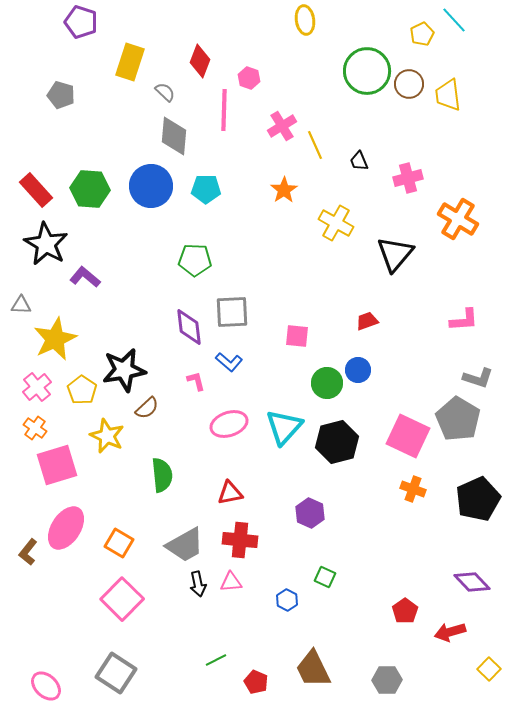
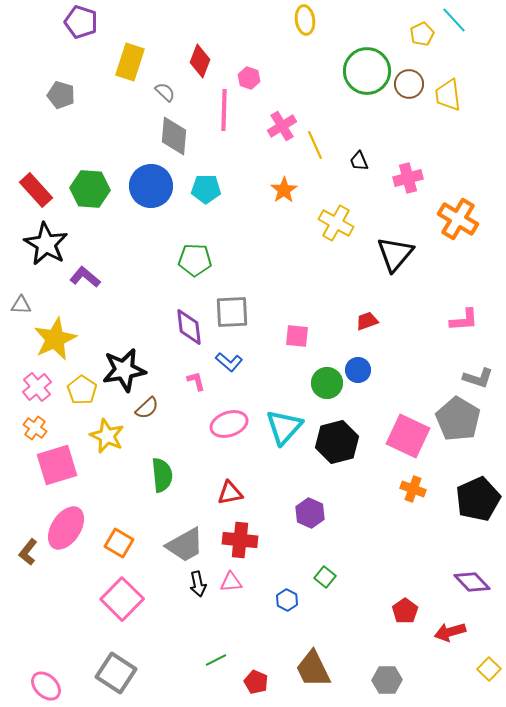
green square at (325, 577): rotated 15 degrees clockwise
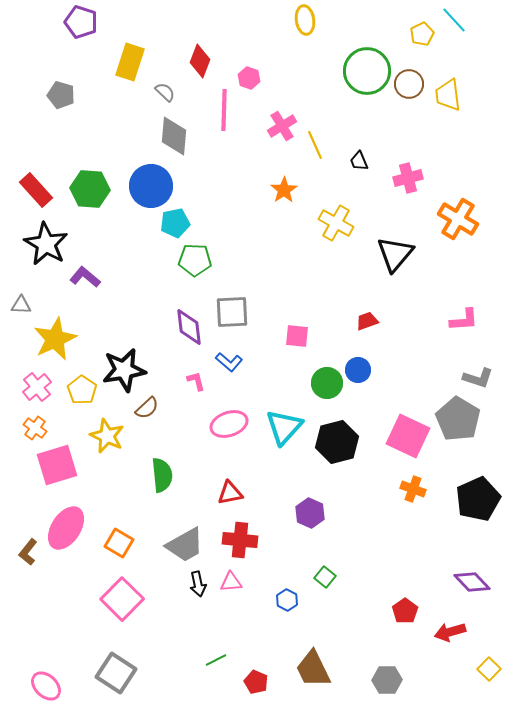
cyan pentagon at (206, 189): moved 31 px left, 34 px down; rotated 12 degrees counterclockwise
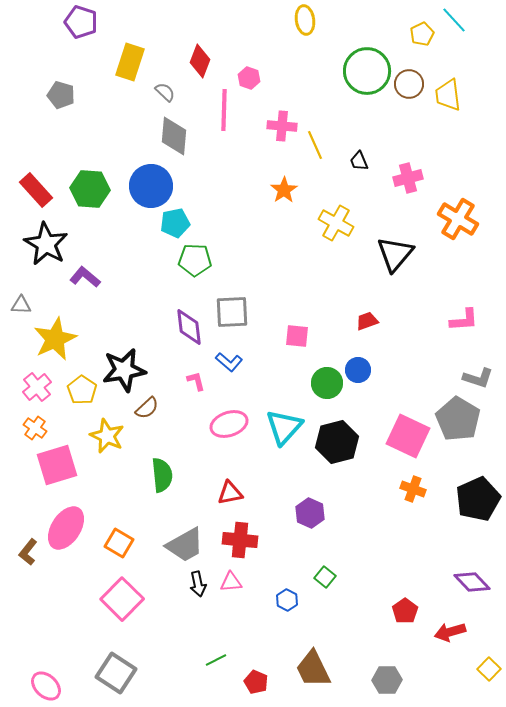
pink cross at (282, 126): rotated 36 degrees clockwise
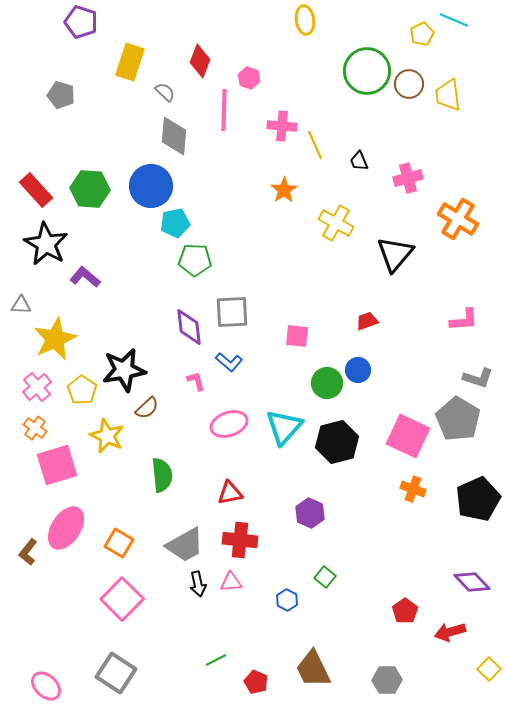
cyan line at (454, 20): rotated 24 degrees counterclockwise
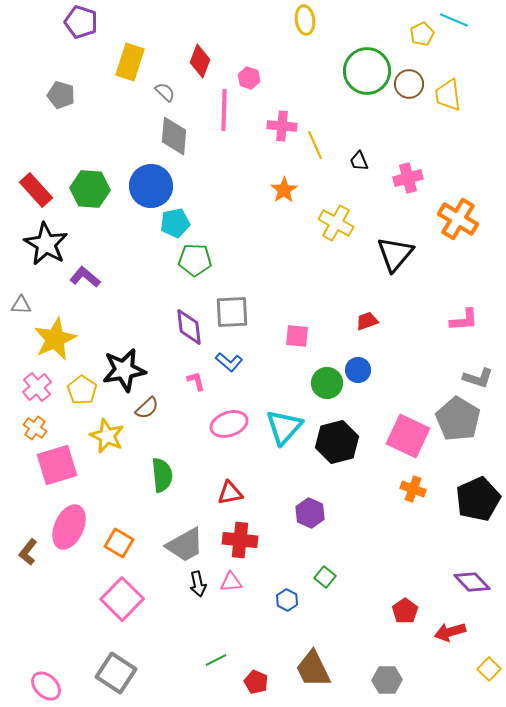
pink ellipse at (66, 528): moved 3 px right, 1 px up; rotated 9 degrees counterclockwise
